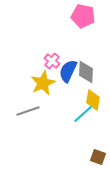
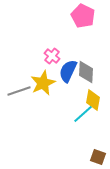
pink pentagon: rotated 15 degrees clockwise
pink cross: moved 5 px up
gray line: moved 9 px left, 20 px up
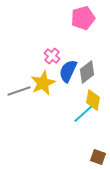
pink pentagon: moved 2 px down; rotated 30 degrees clockwise
gray diamond: moved 1 px right; rotated 50 degrees clockwise
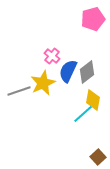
pink pentagon: moved 10 px right, 1 px down
brown square: rotated 28 degrees clockwise
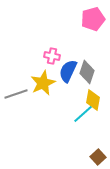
pink cross: rotated 28 degrees counterclockwise
gray diamond: rotated 35 degrees counterclockwise
gray line: moved 3 px left, 3 px down
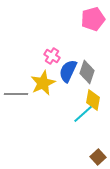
pink cross: rotated 21 degrees clockwise
gray line: rotated 20 degrees clockwise
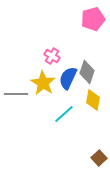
blue semicircle: moved 7 px down
yellow star: rotated 15 degrees counterclockwise
cyan line: moved 19 px left
brown square: moved 1 px right, 1 px down
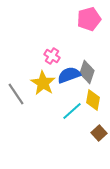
pink pentagon: moved 4 px left
blue semicircle: moved 1 px right, 3 px up; rotated 45 degrees clockwise
gray line: rotated 55 degrees clockwise
cyan line: moved 8 px right, 3 px up
brown square: moved 25 px up
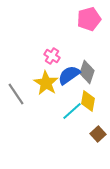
blue semicircle: rotated 15 degrees counterclockwise
yellow star: moved 3 px right
yellow diamond: moved 5 px left, 1 px down
brown square: moved 1 px left, 1 px down
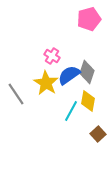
cyan line: moved 1 px left; rotated 20 degrees counterclockwise
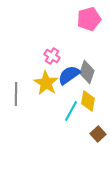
gray line: rotated 35 degrees clockwise
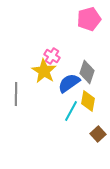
blue semicircle: moved 8 px down
yellow star: moved 2 px left, 12 px up
